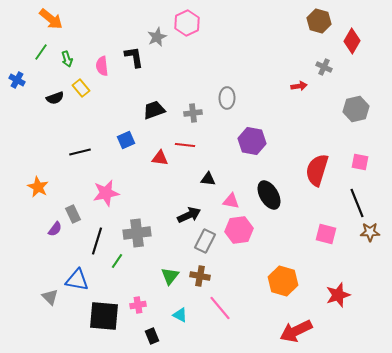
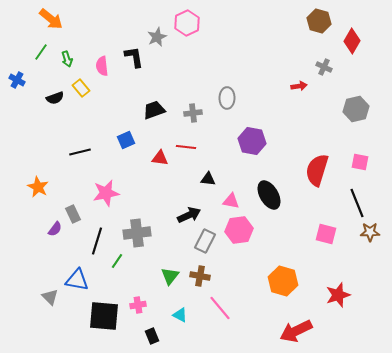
red line at (185, 145): moved 1 px right, 2 px down
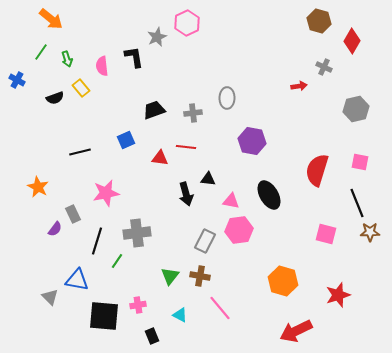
black arrow at (189, 215): moved 3 px left, 21 px up; rotated 100 degrees clockwise
